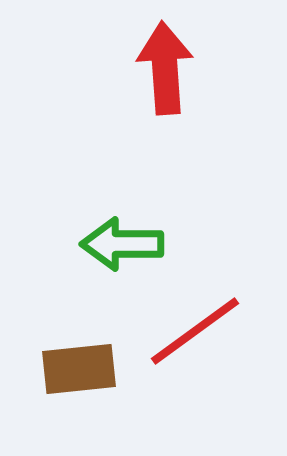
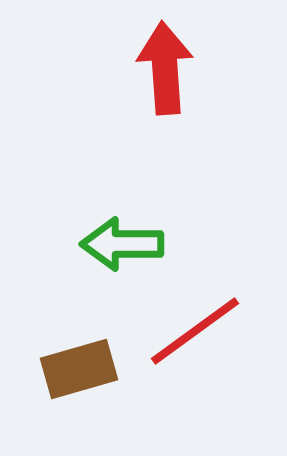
brown rectangle: rotated 10 degrees counterclockwise
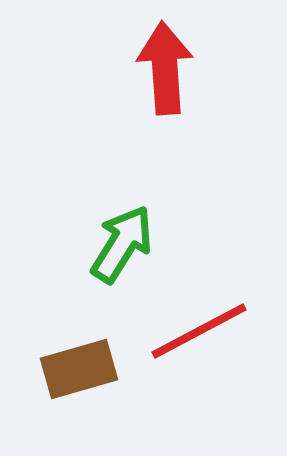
green arrow: rotated 122 degrees clockwise
red line: moved 4 px right; rotated 8 degrees clockwise
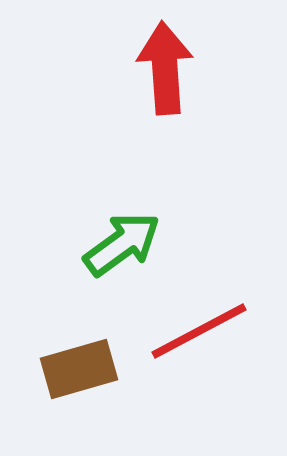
green arrow: rotated 22 degrees clockwise
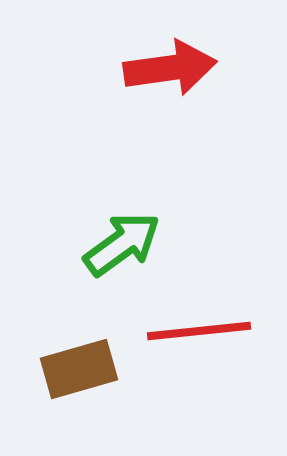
red arrow: moved 5 px right; rotated 86 degrees clockwise
red line: rotated 22 degrees clockwise
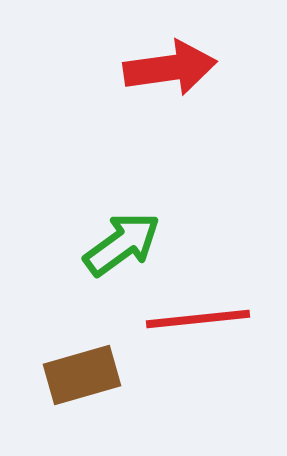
red line: moved 1 px left, 12 px up
brown rectangle: moved 3 px right, 6 px down
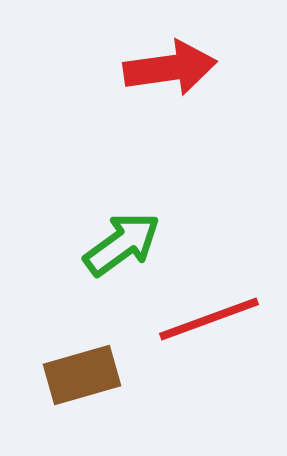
red line: moved 11 px right; rotated 14 degrees counterclockwise
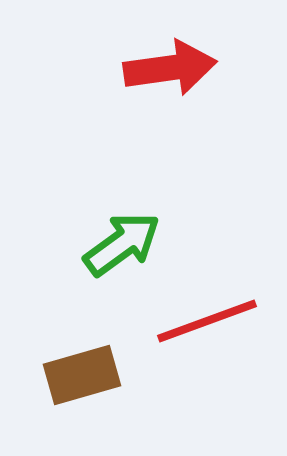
red line: moved 2 px left, 2 px down
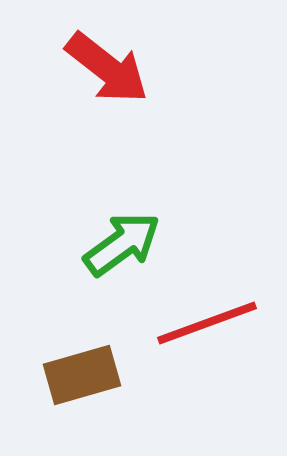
red arrow: moved 63 px left; rotated 46 degrees clockwise
red line: moved 2 px down
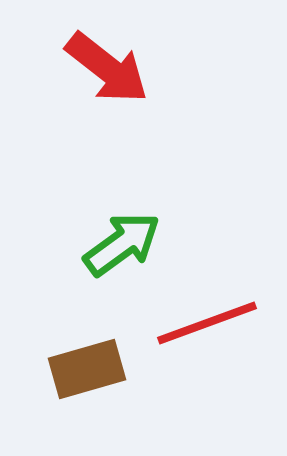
brown rectangle: moved 5 px right, 6 px up
